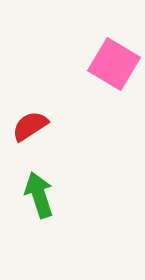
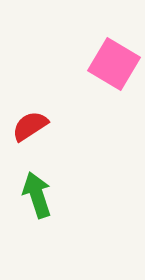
green arrow: moved 2 px left
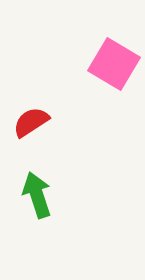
red semicircle: moved 1 px right, 4 px up
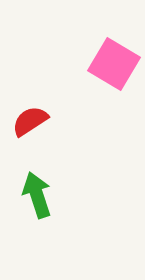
red semicircle: moved 1 px left, 1 px up
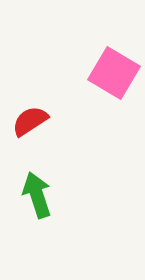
pink square: moved 9 px down
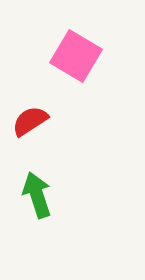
pink square: moved 38 px left, 17 px up
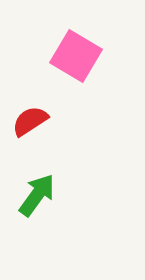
green arrow: rotated 54 degrees clockwise
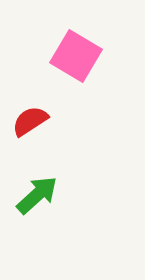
green arrow: rotated 12 degrees clockwise
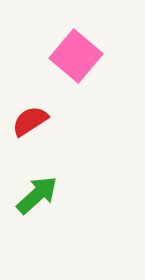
pink square: rotated 9 degrees clockwise
